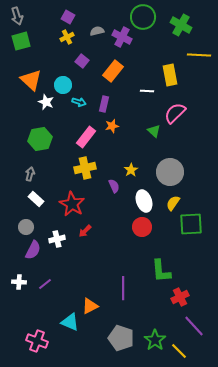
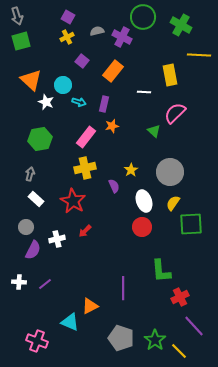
white line at (147, 91): moved 3 px left, 1 px down
red star at (72, 204): moved 1 px right, 3 px up
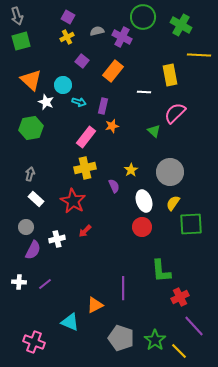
purple rectangle at (104, 104): moved 1 px left, 2 px down
green hexagon at (40, 139): moved 9 px left, 11 px up
orange triangle at (90, 306): moved 5 px right, 1 px up
pink cross at (37, 341): moved 3 px left, 1 px down
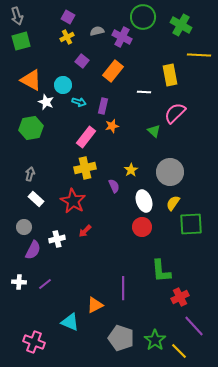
orange triangle at (31, 80): rotated 15 degrees counterclockwise
gray circle at (26, 227): moved 2 px left
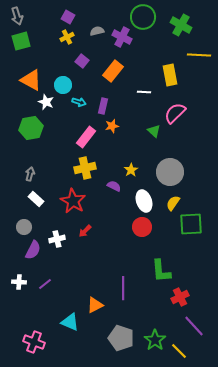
purple semicircle at (114, 186): rotated 40 degrees counterclockwise
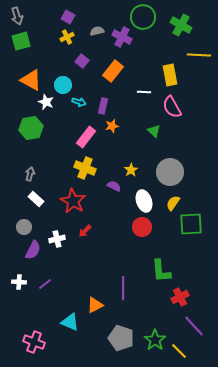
pink semicircle at (175, 113): moved 3 px left, 6 px up; rotated 75 degrees counterclockwise
yellow cross at (85, 168): rotated 35 degrees clockwise
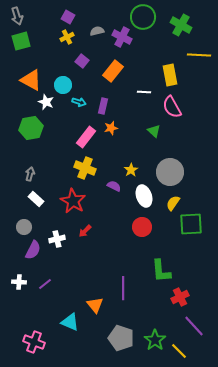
orange star at (112, 126): moved 1 px left, 2 px down
white ellipse at (144, 201): moved 5 px up
orange triangle at (95, 305): rotated 42 degrees counterclockwise
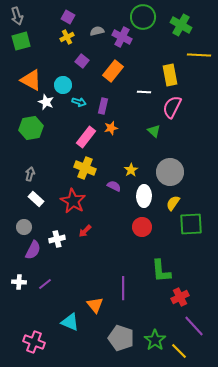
pink semicircle at (172, 107): rotated 55 degrees clockwise
white ellipse at (144, 196): rotated 20 degrees clockwise
